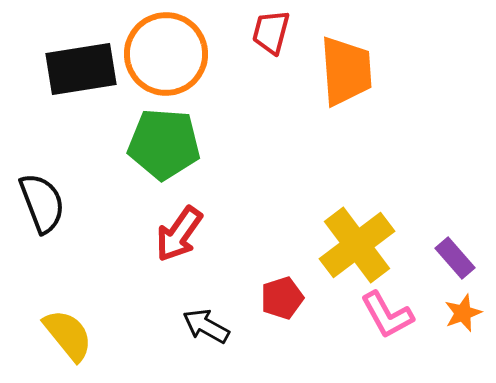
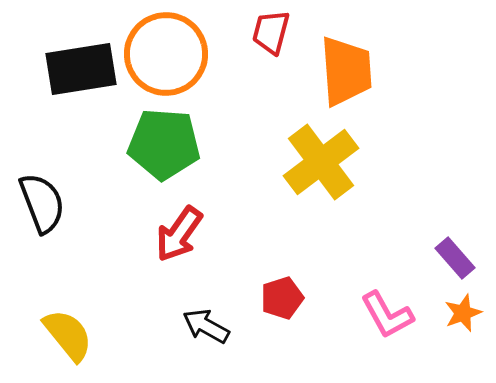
yellow cross: moved 36 px left, 83 px up
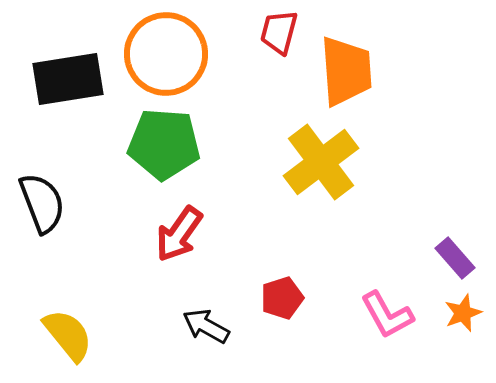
red trapezoid: moved 8 px right
black rectangle: moved 13 px left, 10 px down
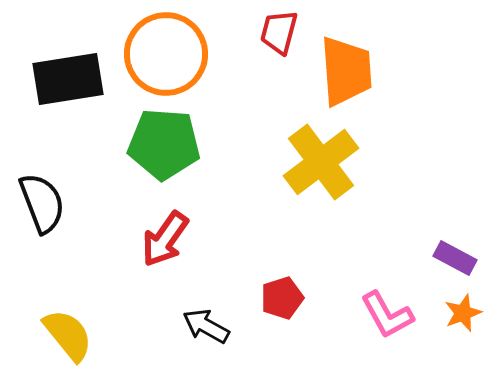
red arrow: moved 14 px left, 5 px down
purple rectangle: rotated 21 degrees counterclockwise
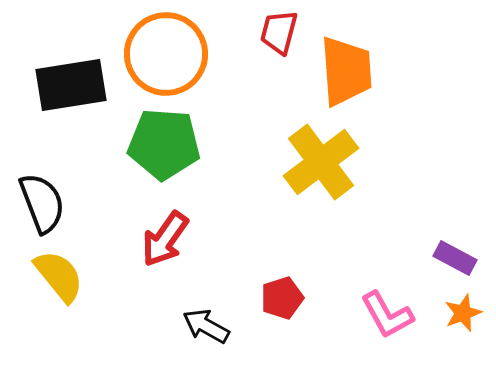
black rectangle: moved 3 px right, 6 px down
yellow semicircle: moved 9 px left, 59 px up
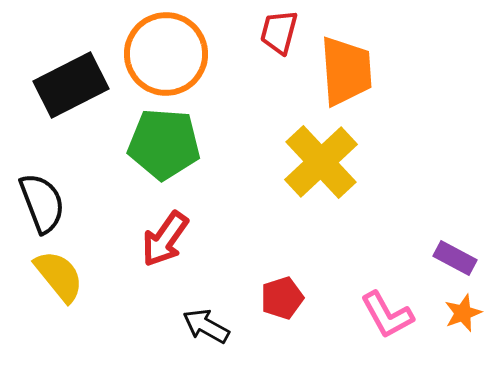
black rectangle: rotated 18 degrees counterclockwise
yellow cross: rotated 6 degrees counterclockwise
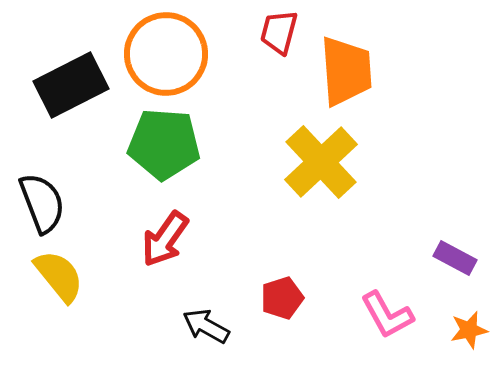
orange star: moved 6 px right, 17 px down; rotated 9 degrees clockwise
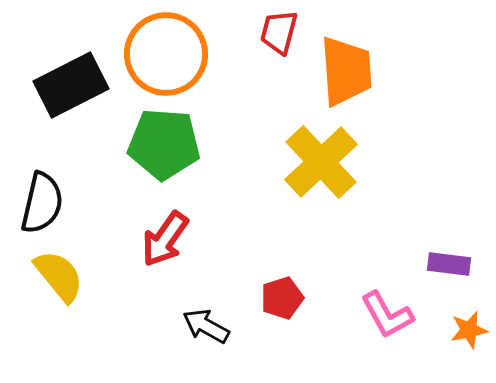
black semicircle: rotated 34 degrees clockwise
purple rectangle: moved 6 px left, 6 px down; rotated 21 degrees counterclockwise
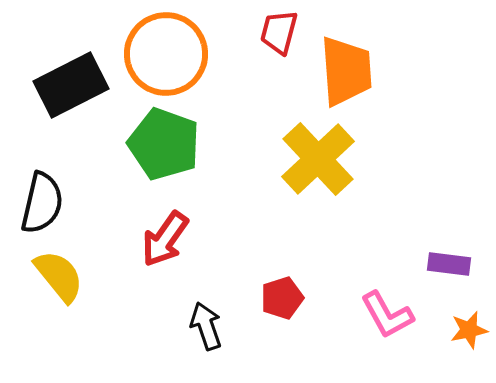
green pentagon: rotated 16 degrees clockwise
yellow cross: moved 3 px left, 3 px up
black arrow: rotated 42 degrees clockwise
